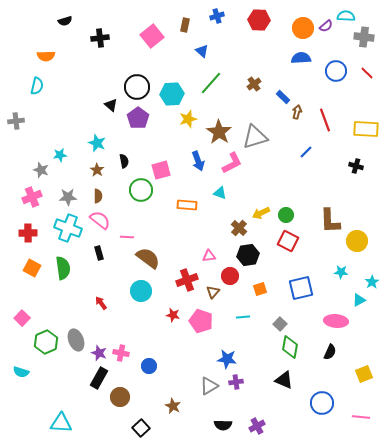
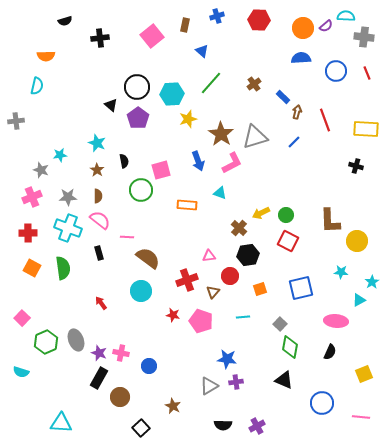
red line at (367, 73): rotated 24 degrees clockwise
brown star at (219, 132): moved 2 px right, 2 px down
blue line at (306, 152): moved 12 px left, 10 px up
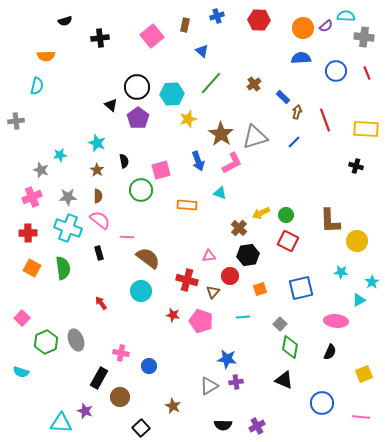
red cross at (187, 280): rotated 35 degrees clockwise
purple star at (99, 353): moved 14 px left, 58 px down
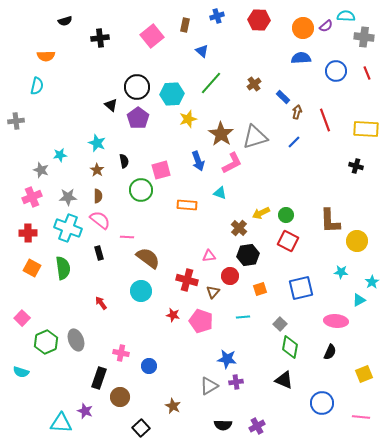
black rectangle at (99, 378): rotated 10 degrees counterclockwise
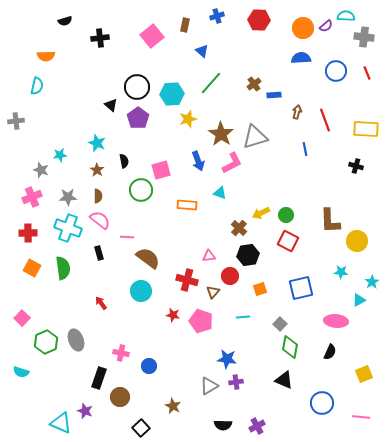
blue rectangle at (283, 97): moved 9 px left, 2 px up; rotated 48 degrees counterclockwise
blue line at (294, 142): moved 11 px right, 7 px down; rotated 56 degrees counterclockwise
cyan triangle at (61, 423): rotated 20 degrees clockwise
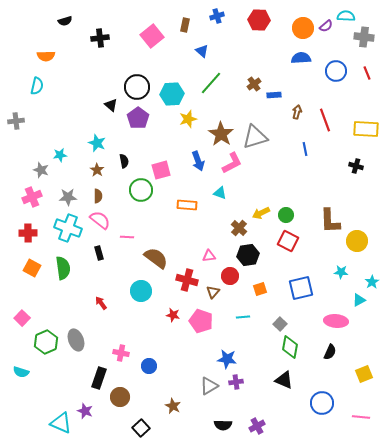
brown semicircle at (148, 258): moved 8 px right
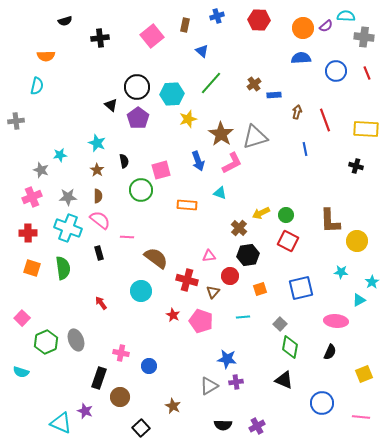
orange square at (32, 268): rotated 12 degrees counterclockwise
red star at (173, 315): rotated 16 degrees clockwise
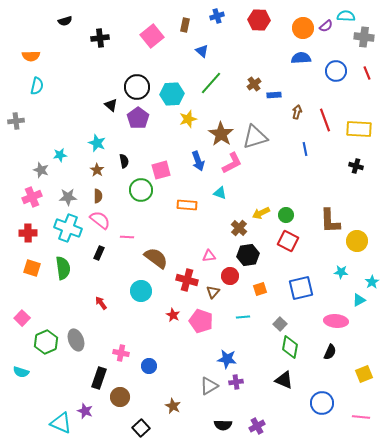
orange semicircle at (46, 56): moved 15 px left
yellow rectangle at (366, 129): moved 7 px left
black rectangle at (99, 253): rotated 40 degrees clockwise
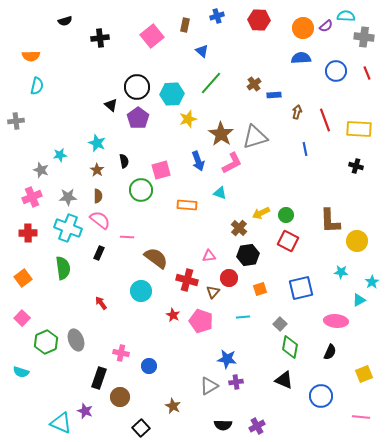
orange square at (32, 268): moved 9 px left, 10 px down; rotated 36 degrees clockwise
red circle at (230, 276): moved 1 px left, 2 px down
blue circle at (322, 403): moved 1 px left, 7 px up
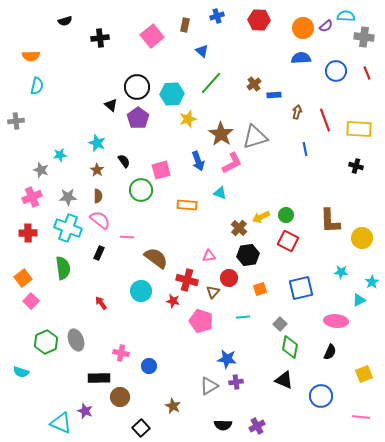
black semicircle at (124, 161): rotated 24 degrees counterclockwise
yellow arrow at (261, 213): moved 4 px down
yellow circle at (357, 241): moved 5 px right, 3 px up
red star at (173, 315): moved 14 px up; rotated 16 degrees counterclockwise
pink square at (22, 318): moved 9 px right, 17 px up
black rectangle at (99, 378): rotated 70 degrees clockwise
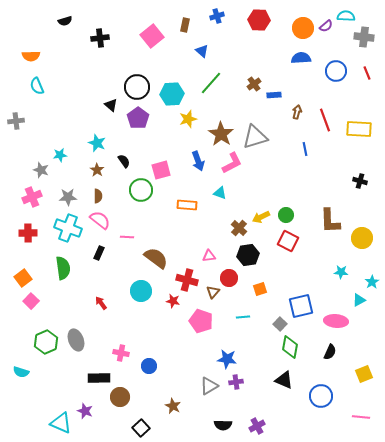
cyan semicircle at (37, 86): rotated 144 degrees clockwise
black cross at (356, 166): moved 4 px right, 15 px down
blue square at (301, 288): moved 18 px down
